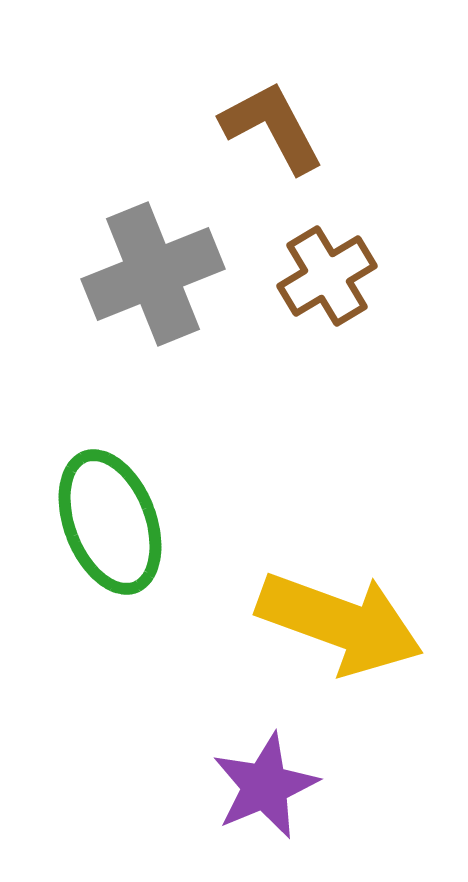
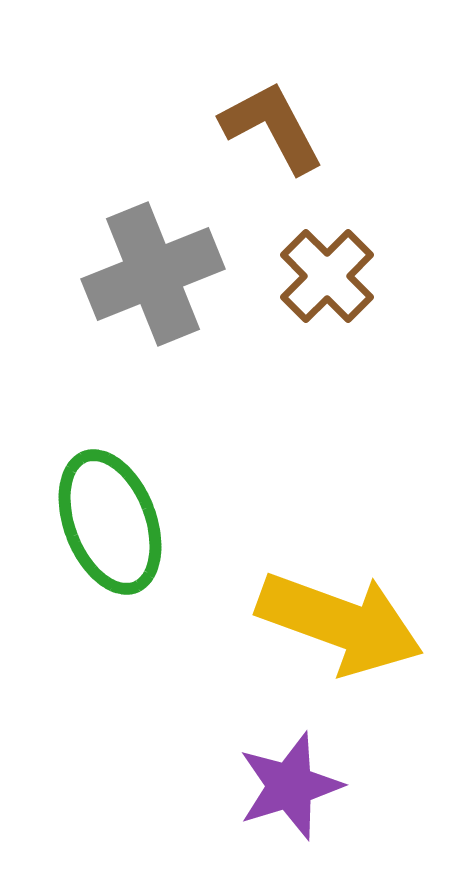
brown cross: rotated 14 degrees counterclockwise
purple star: moved 25 px right; rotated 6 degrees clockwise
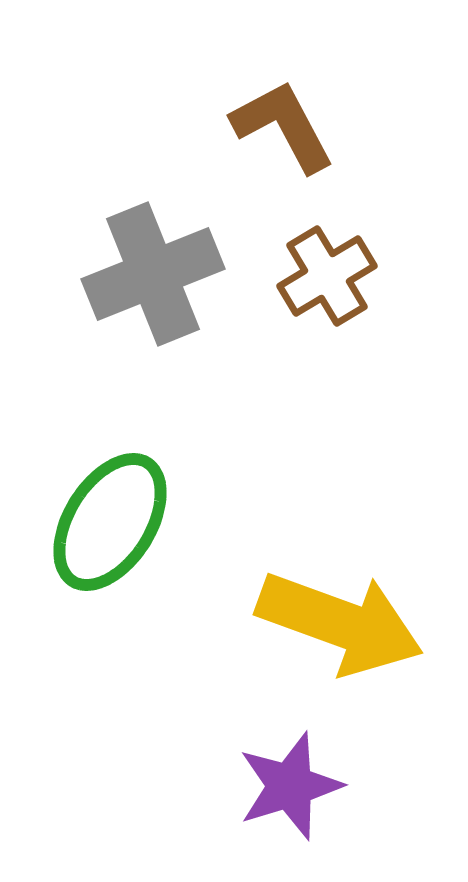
brown L-shape: moved 11 px right, 1 px up
brown cross: rotated 14 degrees clockwise
green ellipse: rotated 53 degrees clockwise
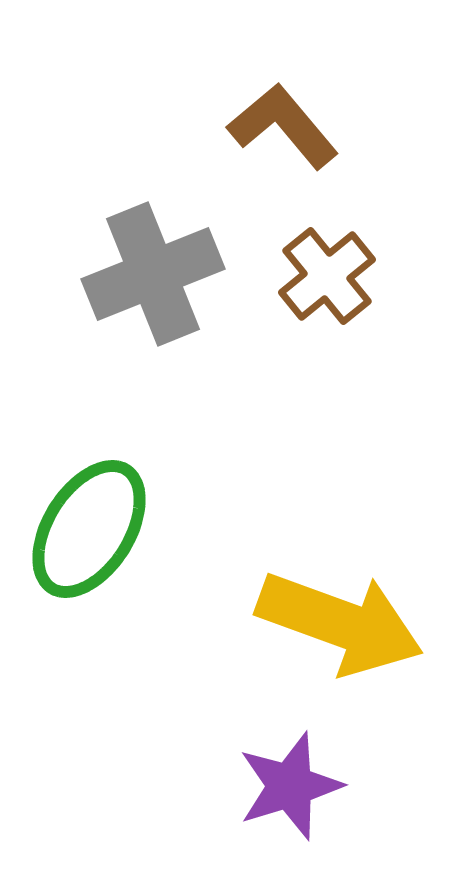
brown L-shape: rotated 12 degrees counterclockwise
brown cross: rotated 8 degrees counterclockwise
green ellipse: moved 21 px left, 7 px down
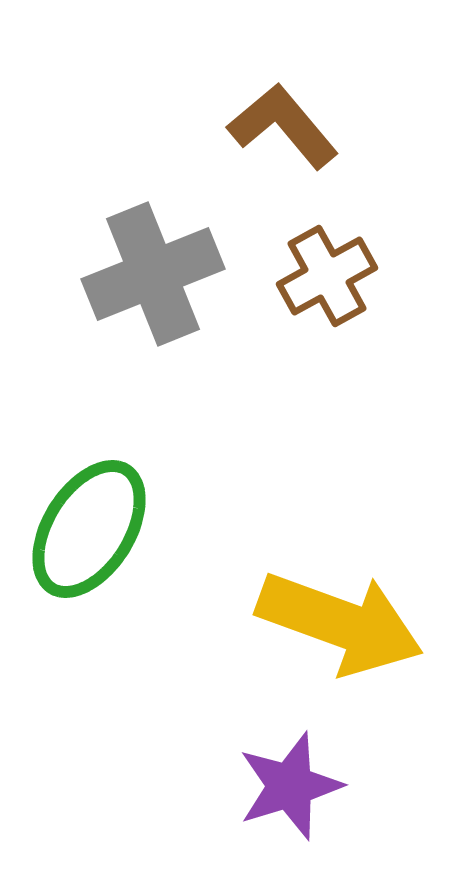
brown cross: rotated 10 degrees clockwise
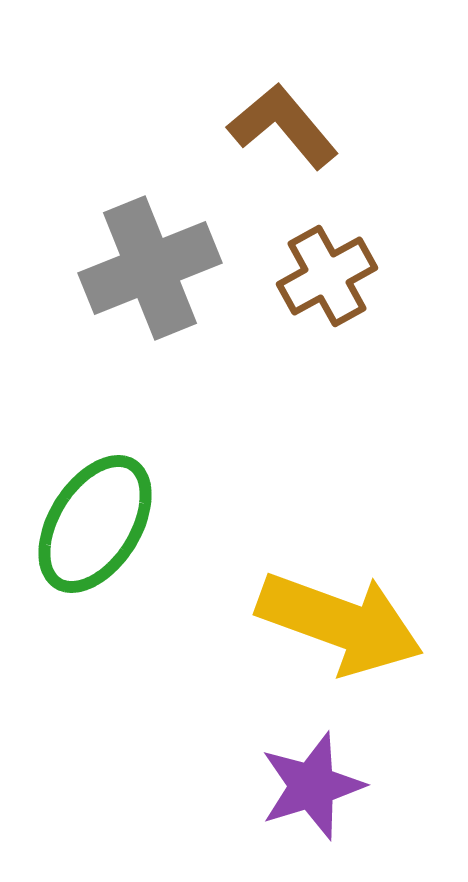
gray cross: moved 3 px left, 6 px up
green ellipse: moved 6 px right, 5 px up
purple star: moved 22 px right
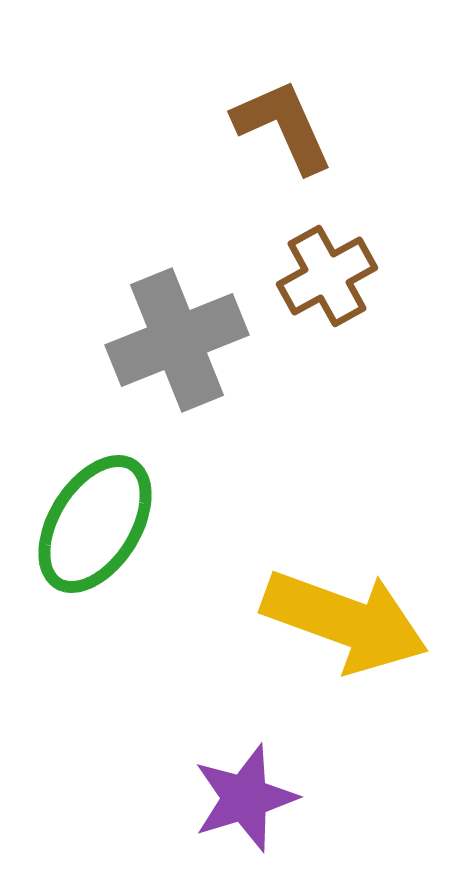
brown L-shape: rotated 16 degrees clockwise
gray cross: moved 27 px right, 72 px down
yellow arrow: moved 5 px right, 2 px up
purple star: moved 67 px left, 12 px down
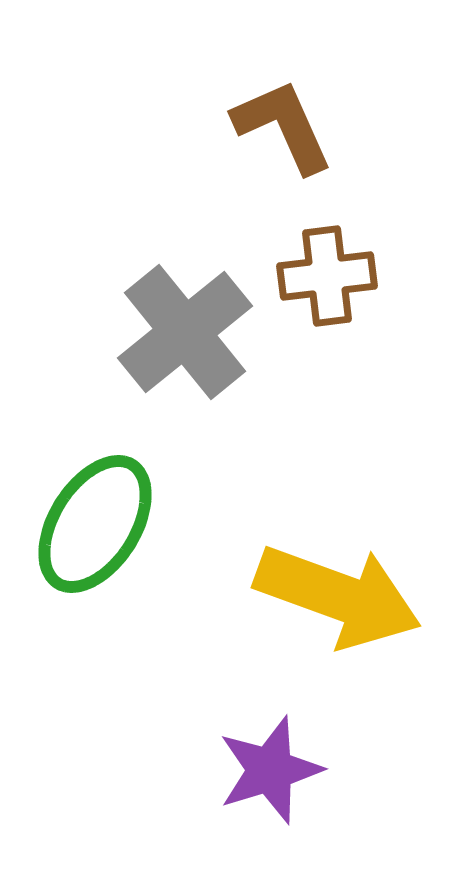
brown cross: rotated 22 degrees clockwise
gray cross: moved 8 px right, 8 px up; rotated 17 degrees counterclockwise
yellow arrow: moved 7 px left, 25 px up
purple star: moved 25 px right, 28 px up
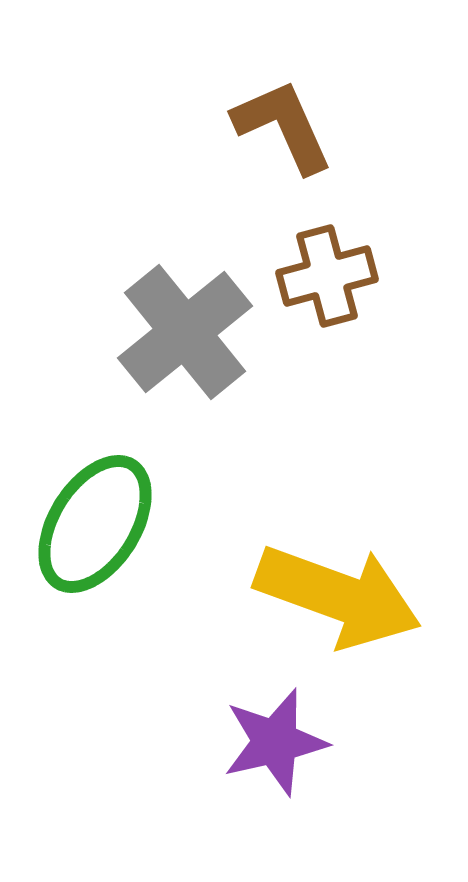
brown cross: rotated 8 degrees counterclockwise
purple star: moved 5 px right, 28 px up; rotated 4 degrees clockwise
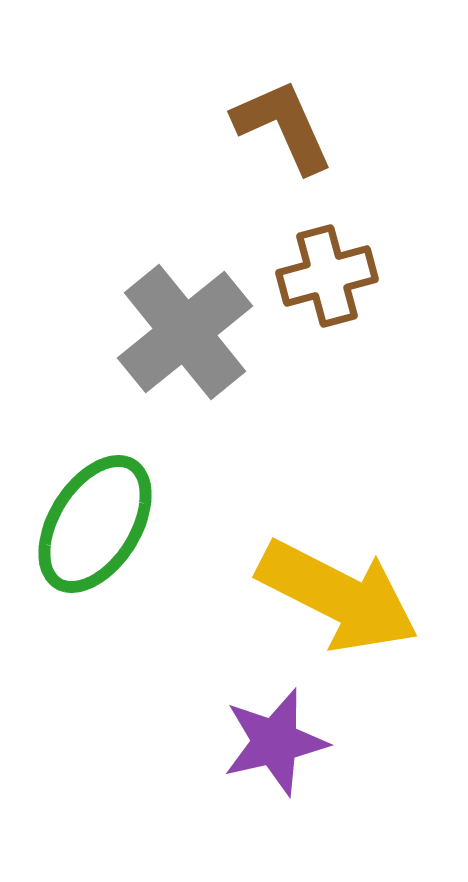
yellow arrow: rotated 7 degrees clockwise
